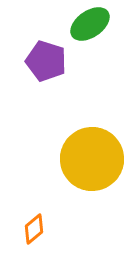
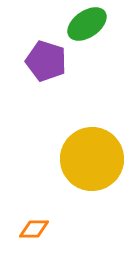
green ellipse: moved 3 px left
orange diamond: rotated 40 degrees clockwise
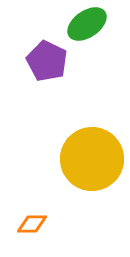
purple pentagon: moved 1 px right; rotated 9 degrees clockwise
orange diamond: moved 2 px left, 5 px up
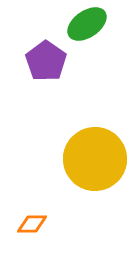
purple pentagon: moved 1 px left; rotated 9 degrees clockwise
yellow circle: moved 3 px right
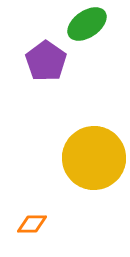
yellow circle: moved 1 px left, 1 px up
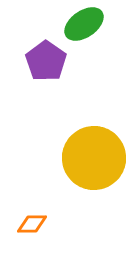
green ellipse: moved 3 px left
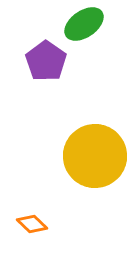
yellow circle: moved 1 px right, 2 px up
orange diamond: rotated 44 degrees clockwise
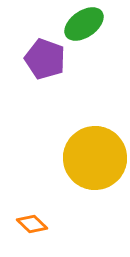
purple pentagon: moved 1 px left, 2 px up; rotated 15 degrees counterclockwise
yellow circle: moved 2 px down
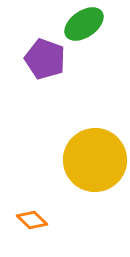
yellow circle: moved 2 px down
orange diamond: moved 4 px up
